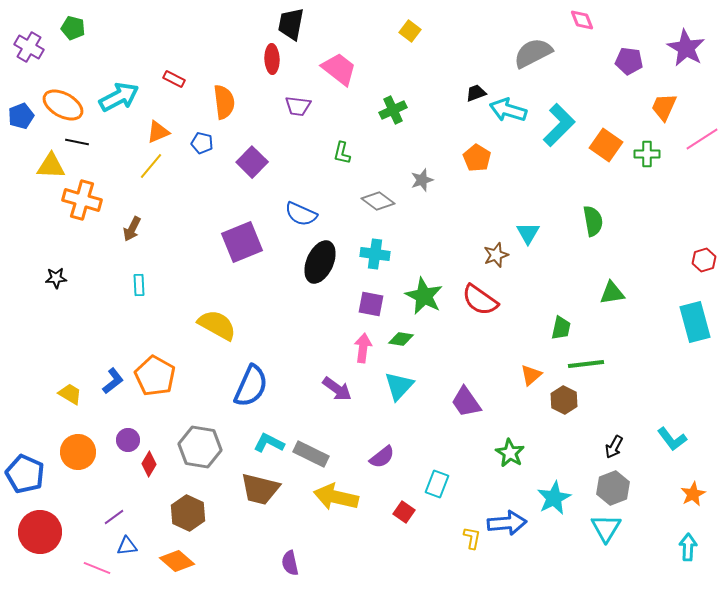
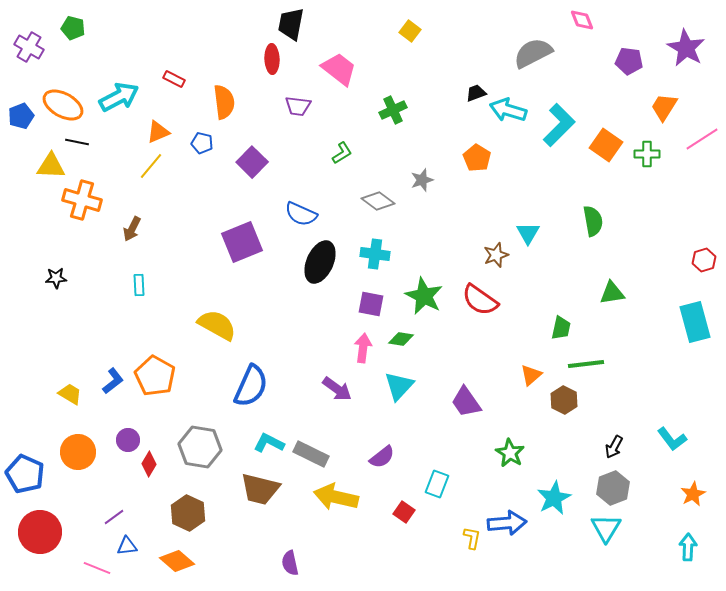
orange trapezoid at (664, 107): rotated 8 degrees clockwise
green L-shape at (342, 153): rotated 135 degrees counterclockwise
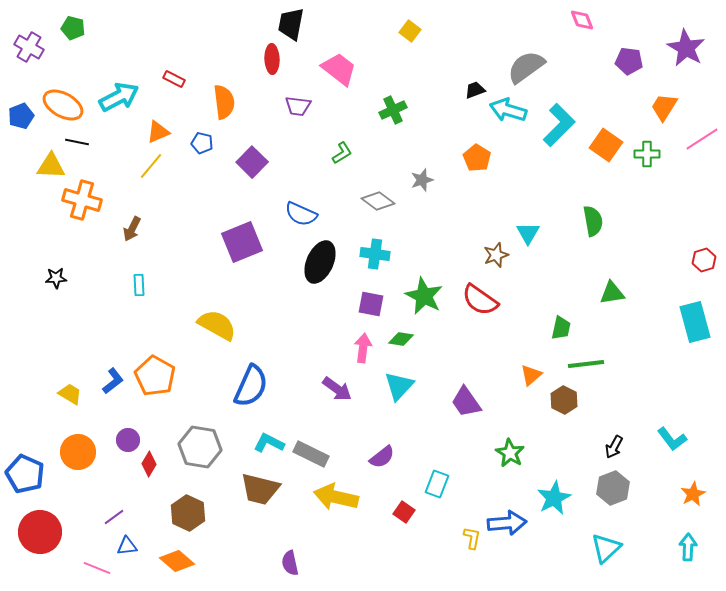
gray semicircle at (533, 53): moved 7 px left, 14 px down; rotated 9 degrees counterclockwise
black trapezoid at (476, 93): moved 1 px left, 3 px up
cyan triangle at (606, 528): moved 20 px down; rotated 16 degrees clockwise
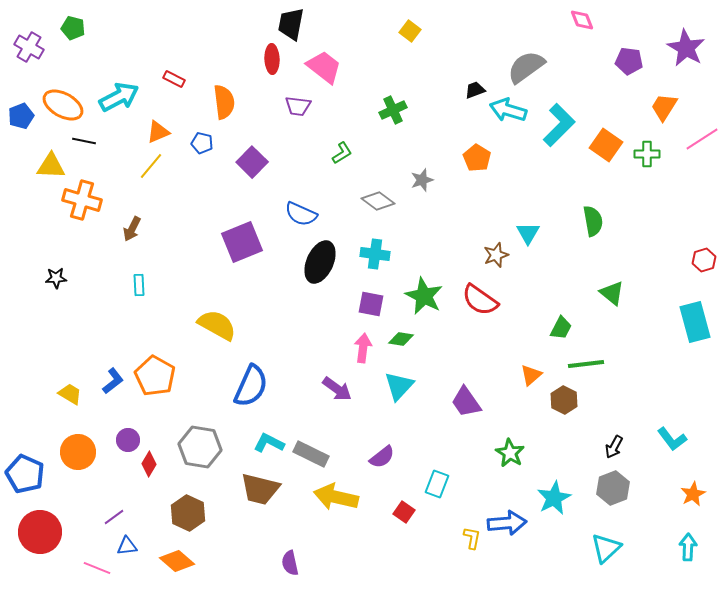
pink trapezoid at (339, 69): moved 15 px left, 2 px up
black line at (77, 142): moved 7 px right, 1 px up
green triangle at (612, 293): rotated 48 degrees clockwise
green trapezoid at (561, 328): rotated 15 degrees clockwise
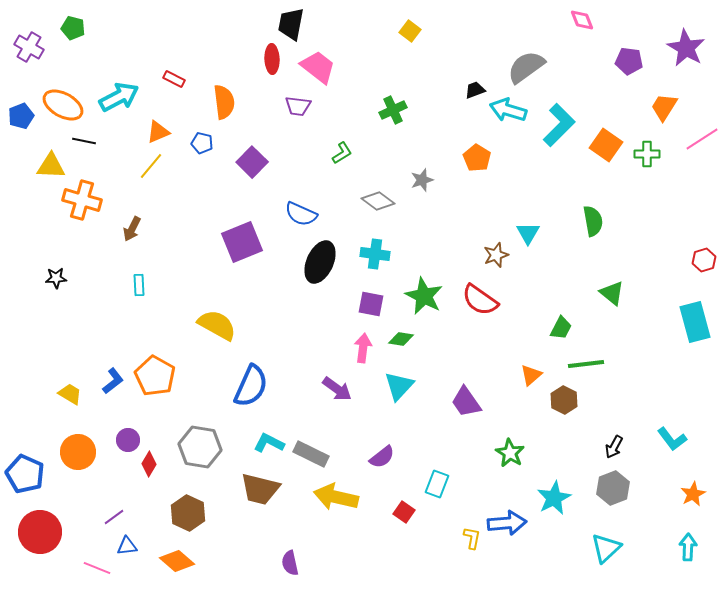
pink trapezoid at (324, 67): moved 6 px left
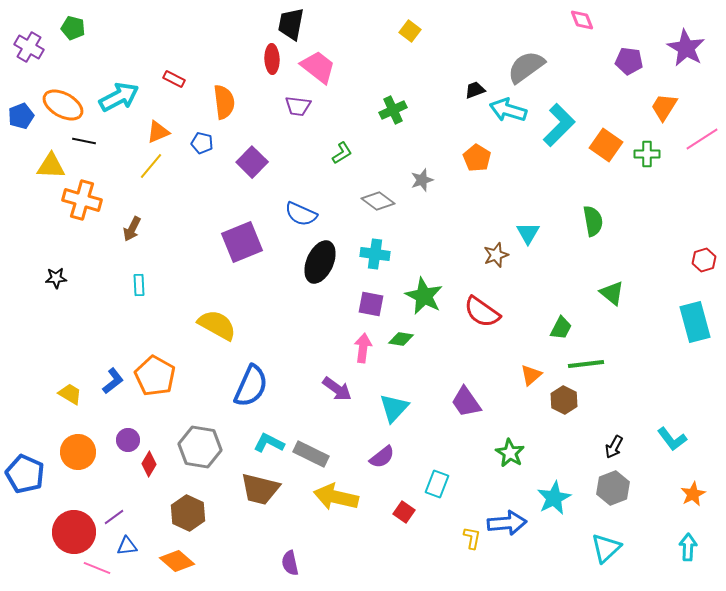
red semicircle at (480, 300): moved 2 px right, 12 px down
cyan triangle at (399, 386): moved 5 px left, 22 px down
red circle at (40, 532): moved 34 px right
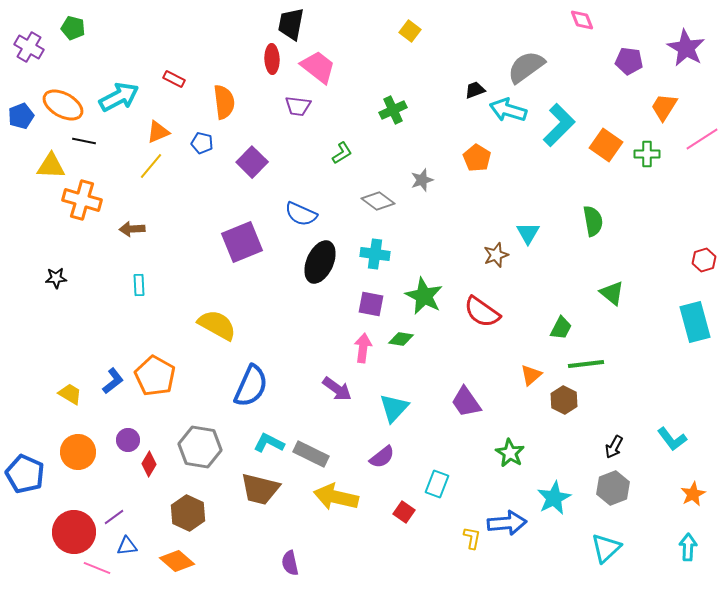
brown arrow at (132, 229): rotated 60 degrees clockwise
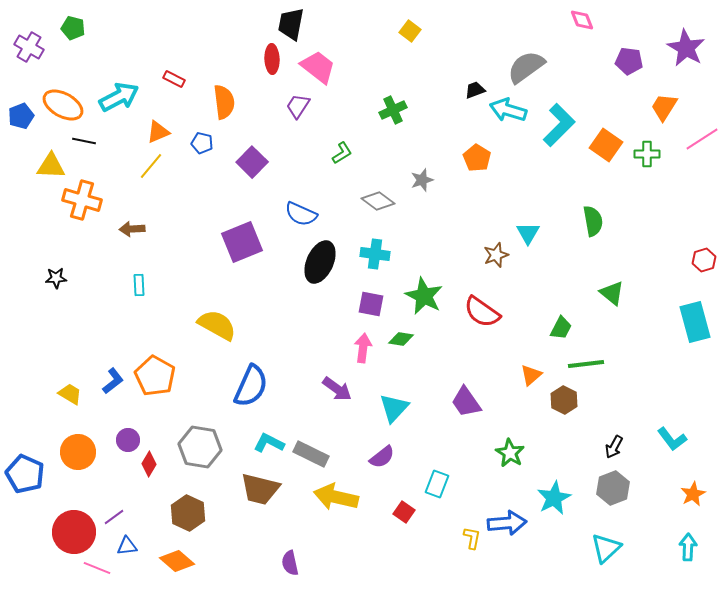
purple trapezoid at (298, 106): rotated 116 degrees clockwise
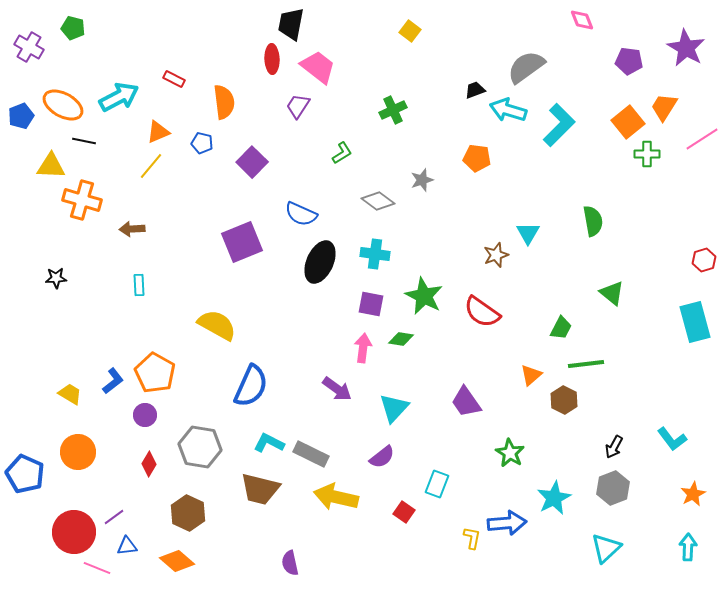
orange square at (606, 145): moved 22 px right, 23 px up; rotated 16 degrees clockwise
orange pentagon at (477, 158): rotated 24 degrees counterclockwise
orange pentagon at (155, 376): moved 3 px up
purple circle at (128, 440): moved 17 px right, 25 px up
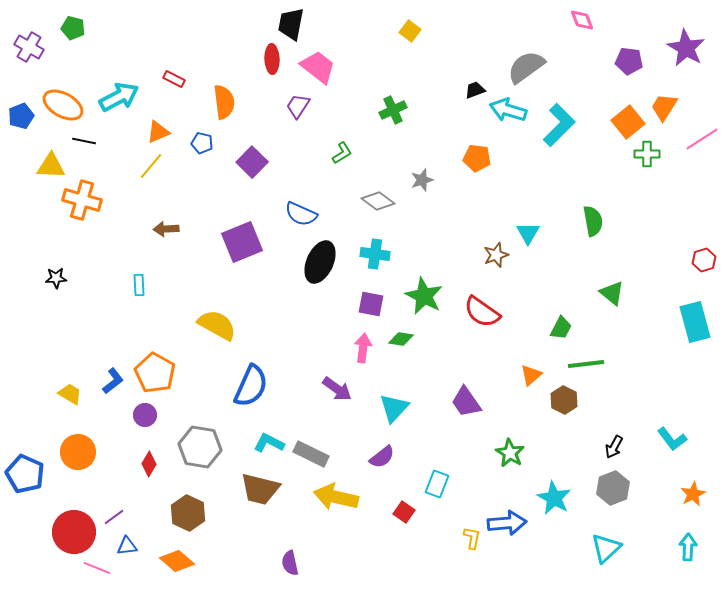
brown arrow at (132, 229): moved 34 px right
cyan star at (554, 498): rotated 16 degrees counterclockwise
